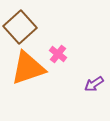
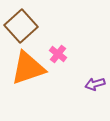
brown square: moved 1 px right, 1 px up
purple arrow: moved 1 px right; rotated 18 degrees clockwise
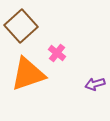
pink cross: moved 1 px left, 1 px up
orange triangle: moved 6 px down
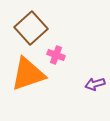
brown square: moved 10 px right, 2 px down
pink cross: moved 1 px left, 2 px down; rotated 18 degrees counterclockwise
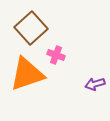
orange triangle: moved 1 px left
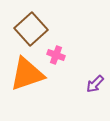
brown square: moved 1 px down
purple arrow: rotated 30 degrees counterclockwise
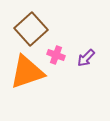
orange triangle: moved 2 px up
purple arrow: moved 9 px left, 26 px up
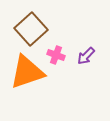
purple arrow: moved 2 px up
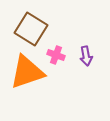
brown square: rotated 16 degrees counterclockwise
purple arrow: rotated 54 degrees counterclockwise
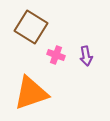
brown square: moved 2 px up
orange triangle: moved 4 px right, 21 px down
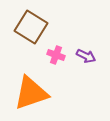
purple arrow: rotated 54 degrees counterclockwise
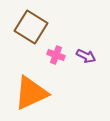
orange triangle: rotated 6 degrees counterclockwise
